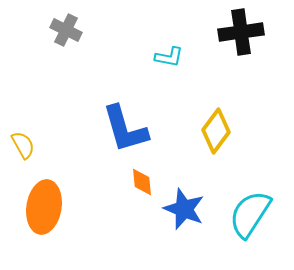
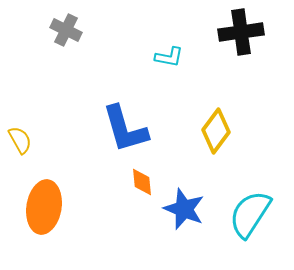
yellow semicircle: moved 3 px left, 5 px up
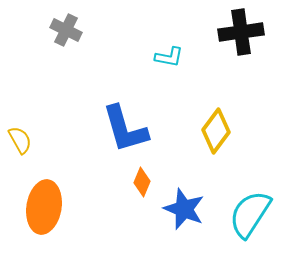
orange diamond: rotated 28 degrees clockwise
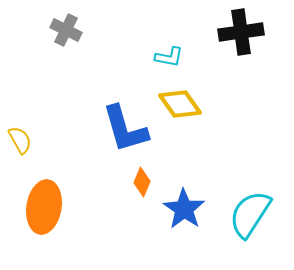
yellow diamond: moved 36 px left, 27 px up; rotated 72 degrees counterclockwise
blue star: rotated 12 degrees clockwise
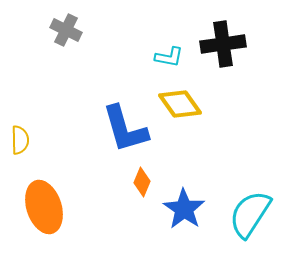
black cross: moved 18 px left, 12 px down
yellow semicircle: rotated 28 degrees clockwise
orange ellipse: rotated 27 degrees counterclockwise
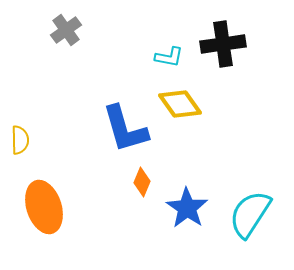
gray cross: rotated 28 degrees clockwise
blue star: moved 3 px right, 1 px up
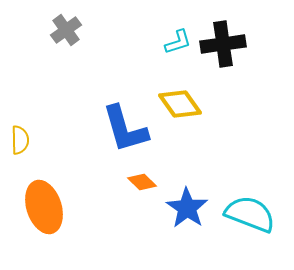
cyan L-shape: moved 9 px right, 15 px up; rotated 28 degrees counterclockwise
orange diamond: rotated 68 degrees counterclockwise
cyan semicircle: rotated 78 degrees clockwise
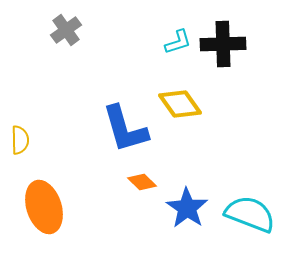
black cross: rotated 6 degrees clockwise
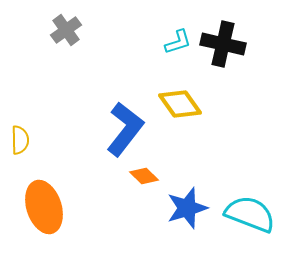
black cross: rotated 15 degrees clockwise
blue L-shape: rotated 126 degrees counterclockwise
orange diamond: moved 2 px right, 6 px up
blue star: rotated 21 degrees clockwise
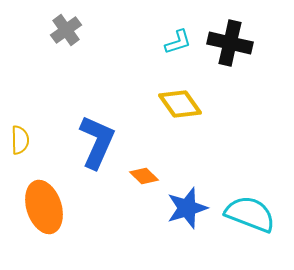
black cross: moved 7 px right, 1 px up
blue L-shape: moved 28 px left, 13 px down; rotated 14 degrees counterclockwise
